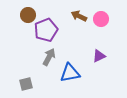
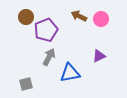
brown circle: moved 2 px left, 2 px down
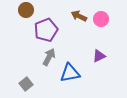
brown circle: moved 7 px up
gray square: rotated 24 degrees counterclockwise
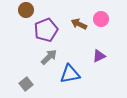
brown arrow: moved 8 px down
gray arrow: rotated 18 degrees clockwise
blue triangle: moved 1 px down
